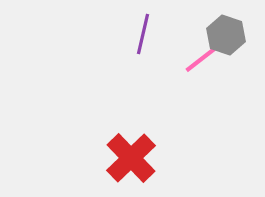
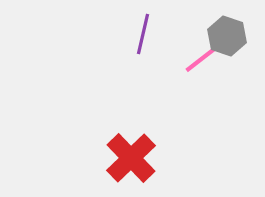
gray hexagon: moved 1 px right, 1 px down
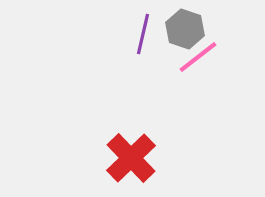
gray hexagon: moved 42 px left, 7 px up
pink line: moved 6 px left
